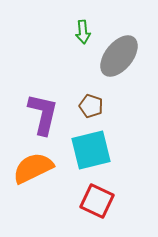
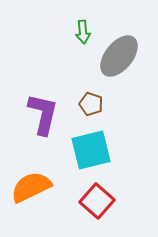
brown pentagon: moved 2 px up
orange semicircle: moved 2 px left, 19 px down
red square: rotated 16 degrees clockwise
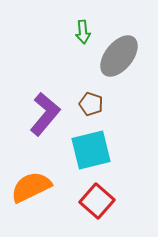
purple L-shape: moved 2 px right; rotated 27 degrees clockwise
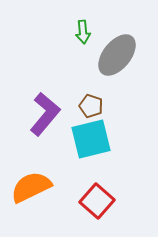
gray ellipse: moved 2 px left, 1 px up
brown pentagon: moved 2 px down
cyan square: moved 11 px up
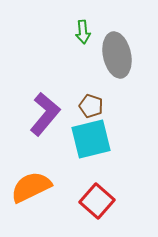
gray ellipse: rotated 51 degrees counterclockwise
